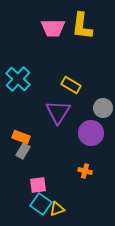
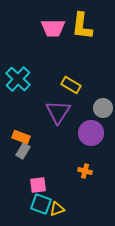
cyan square: rotated 15 degrees counterclockwise
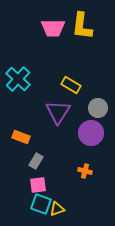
gray circle: moved 5 px left
gray rectangle: moved 13 px right, 10 px down
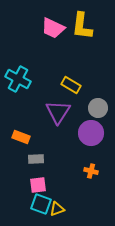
pink trapezoid: rotated 25 degrees clockwise
cyan cross: rotated 15 degrees counterclockwise
gray rectangle: moved 2 px up; rotated 56 degrees clockwise
orange cross: moved 6 px right
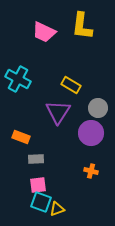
pink trapezoid: moved 9 px left, 4 px down
cyan square: moved 2 px up
